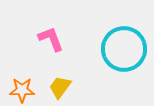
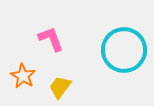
cyan circle: moved 1 px down
orange star: moved 1 px right, 14 px up; rotated 30 degrees clockwise
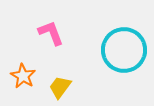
pink L-shape: moved 6 px up
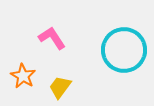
pink L-shape: moved 1 px right, 5 px down; rotated 12 degrees counterclockwise
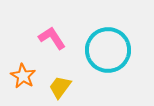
cyan circle: moved 16 px left
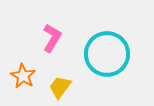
pink L-shape: rotated 64 degrees clockwise
cyan circle: moved 1 px left, 4 px down
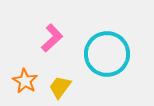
pink L-shape: rotated 16 degrees clockwise
orange star: moved 2 px right, 5 px down
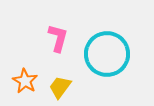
pink L-shape: moved 6 px right; rotated 32 degrees counterclockwise
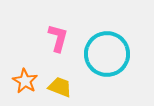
yellow trapezoid: rotated 75 degrees clockwise
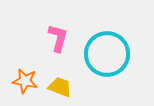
orange star: rotated 20 degrees counterclockwise
